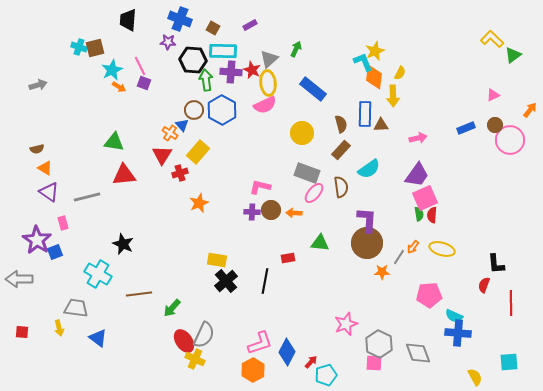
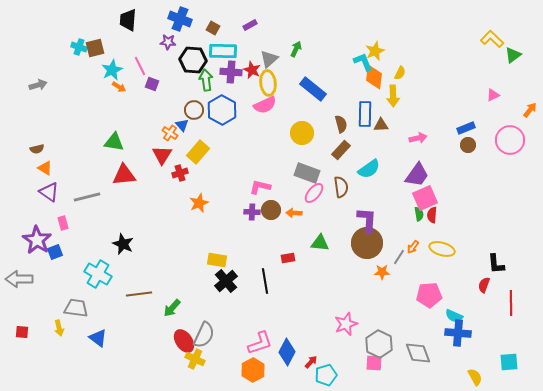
purple square at (144, 83): moved 8 px right, 1 px down
brown circle at (495, 125): moved 27 px left, 20 px down
black line at (265, 281): rotated 20 degrees counterclockwise
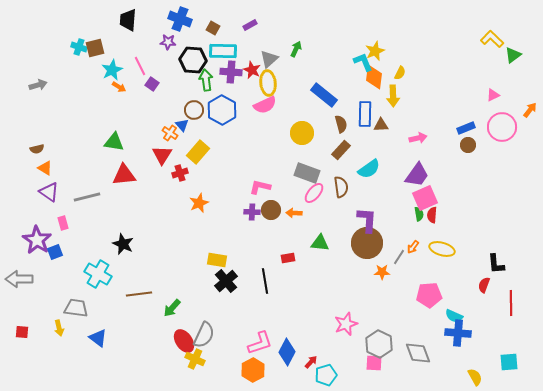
purple square at (152, 84): rotated 16 degrees clockwise
blue rectangle at (313, 89): moved 11 px right, 6 px down
pink circle at (510, 140): moved 8 px left, 13 px up
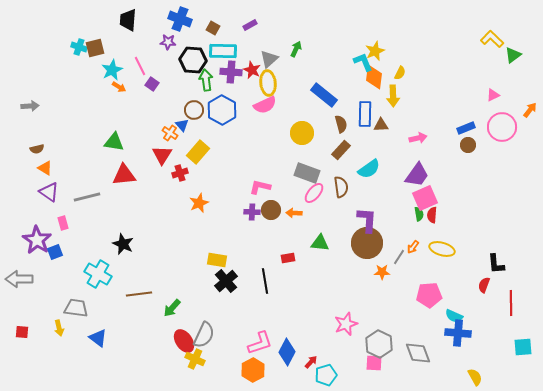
gray arrow at (38, 85): moved 8 px left, 21 px down; rotated 12 degrees clockwise
cyan square at (509, 362): moved 14 px right, 15 px up
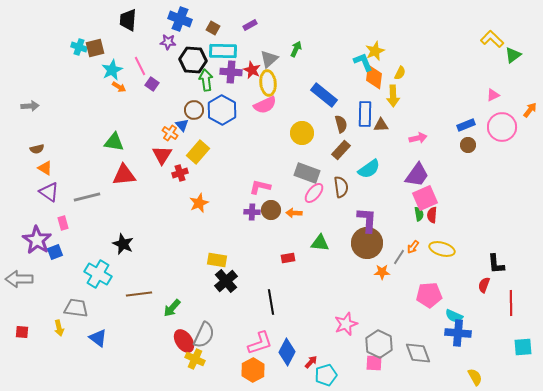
blue rectangle at (466, 128): moved 3 px up
black line at (265, 281): moved 6 px right, 21 px down
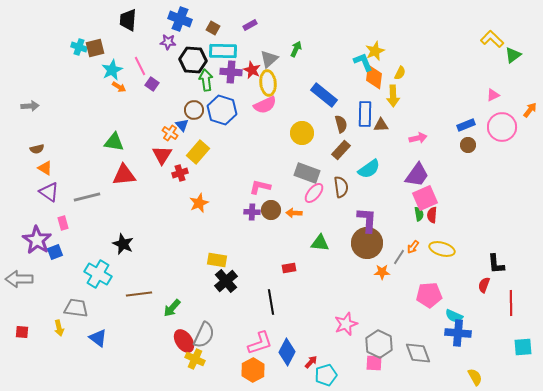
blue hexagon at (222, 110): rotated 12 degrees counterclockwise
red rectangle at (288, 258): moved 1 px right, 10 px down
